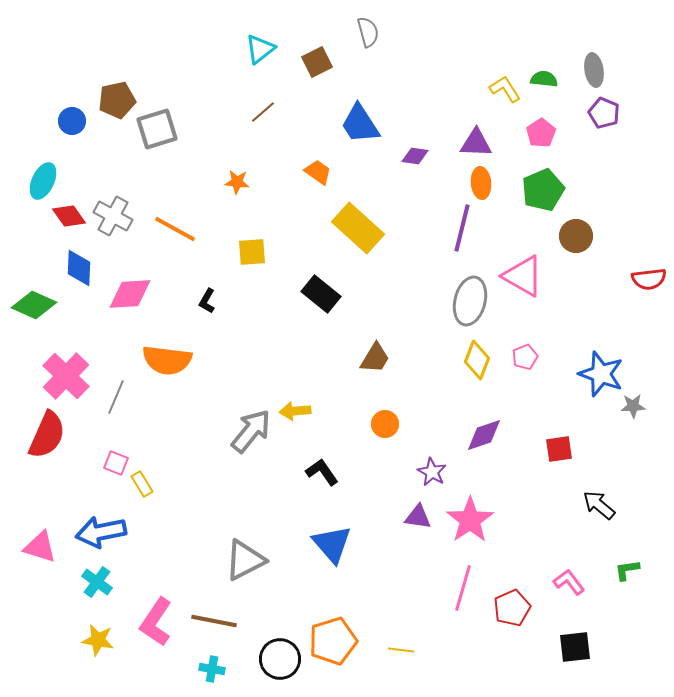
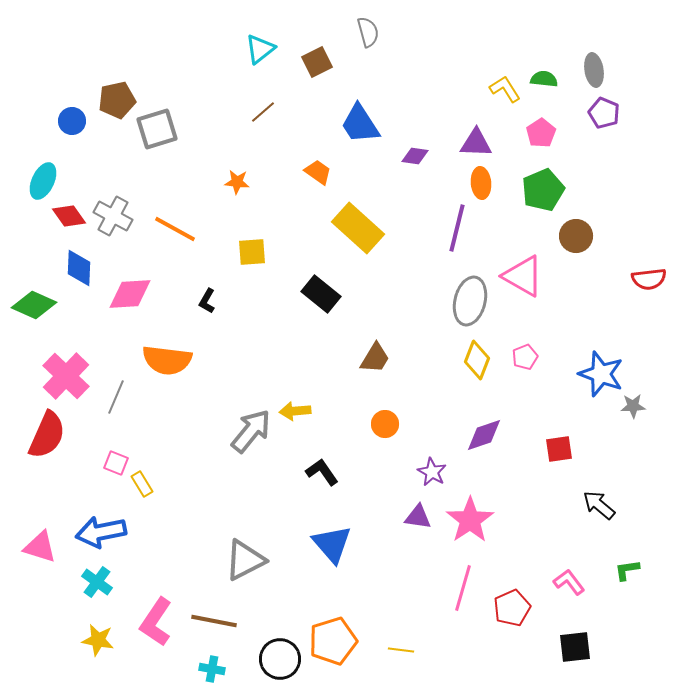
purple line at (462, 228): moved 5 px left
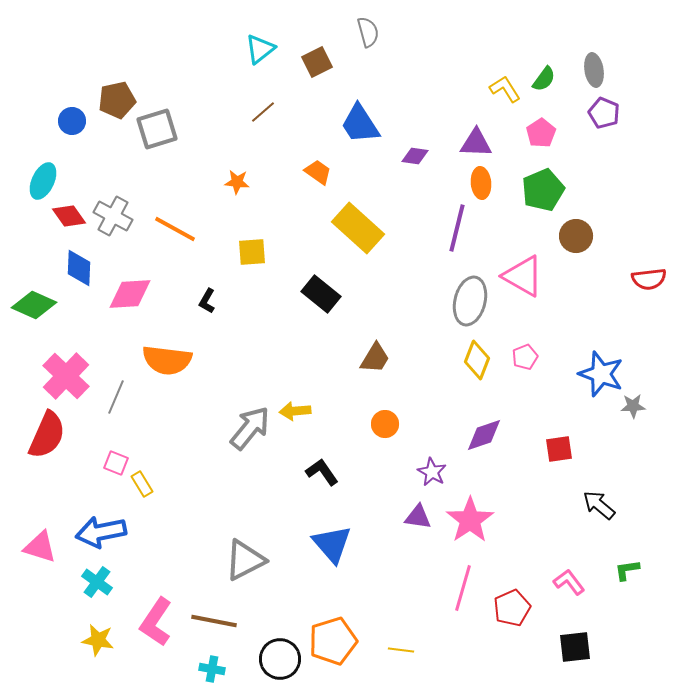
green semicircle at (544, 79): rotated 120 degrees clockwise
gray arrow at (251, 431): moved 1 px left, 3 px up
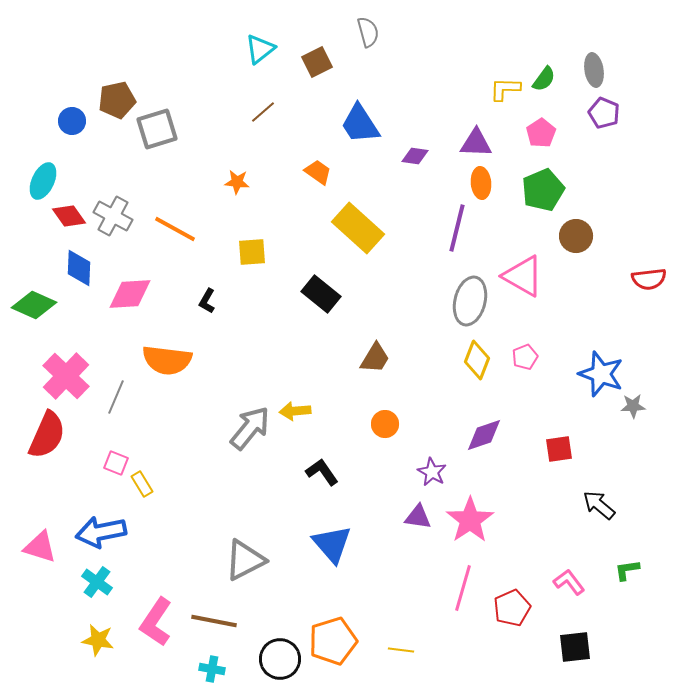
yellow L-shape at (505, 89): rotated 56 degrees counterclockwise
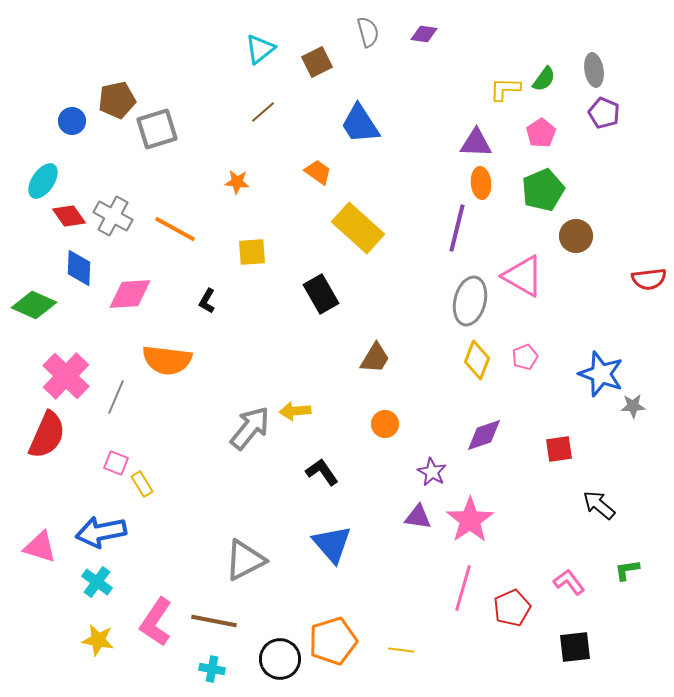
purple diamond at (415, 156): moved 9 px right, 122 px up
cyan ellipse at (43, 181): rotated 9 degrees clockwise
black rectangle at (321, 294): rotated 21 degrees clockwise
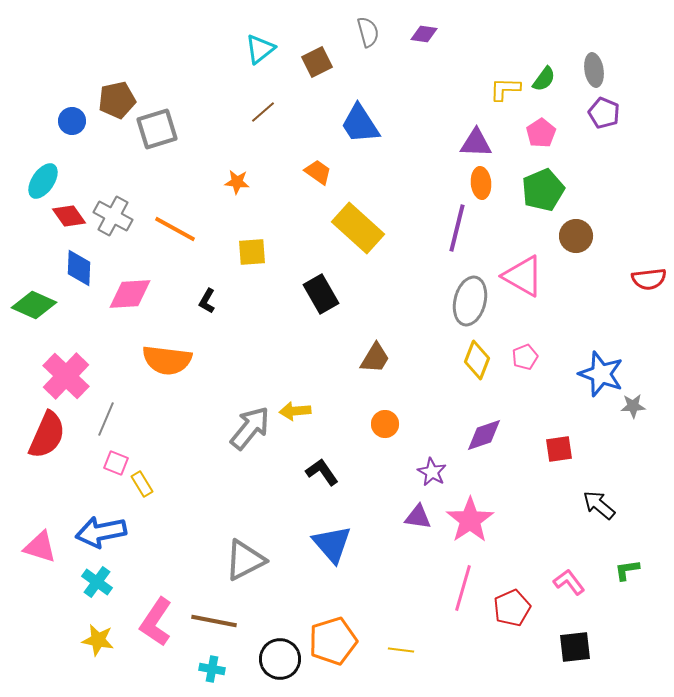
gray line at (116, 397): moved 10 px left, 22 px down
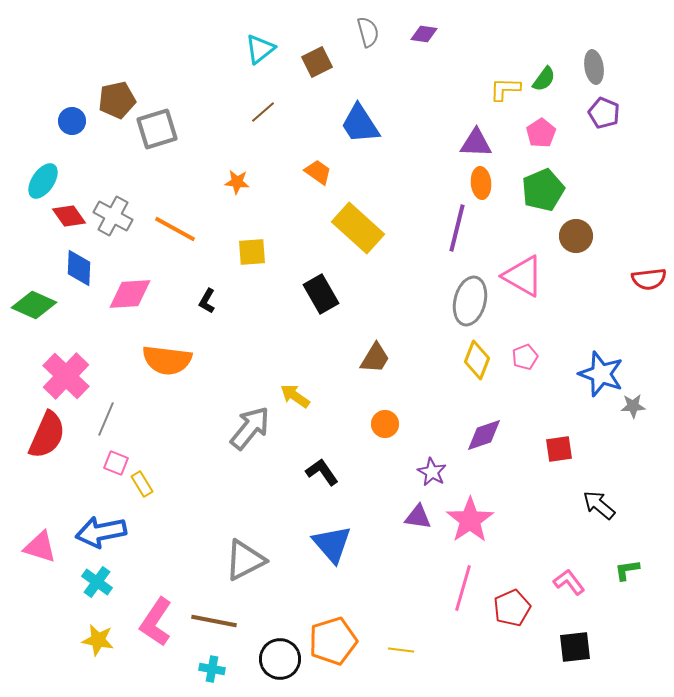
gray ellipse at (594, 70): moved 3 px up
yellow arrow at (295, 411): moved 15 px up; rotated 40 degrees clockwise
